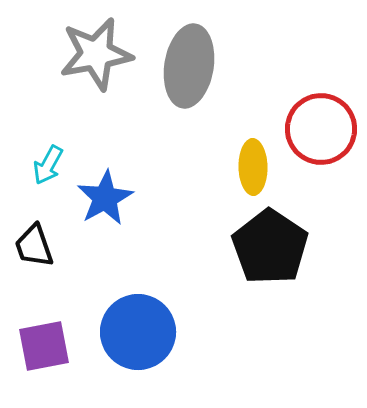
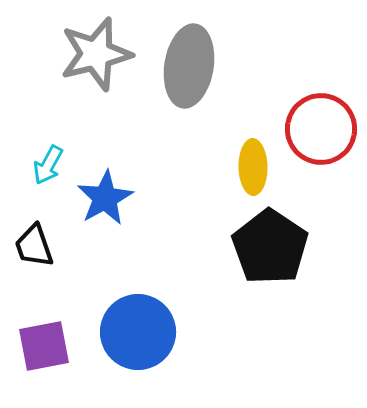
gray star: rotated 4 degrees counterclockwise
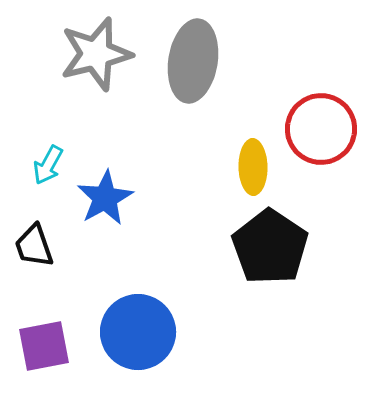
gray ellipse: moved 4 px right, 5 px up
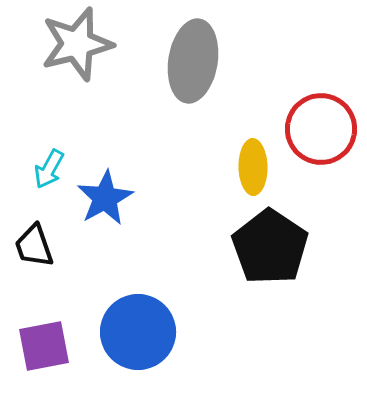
gray star: moved 19 px left, 10 px up
cyan arrow: moved 1 px right, 4 px down
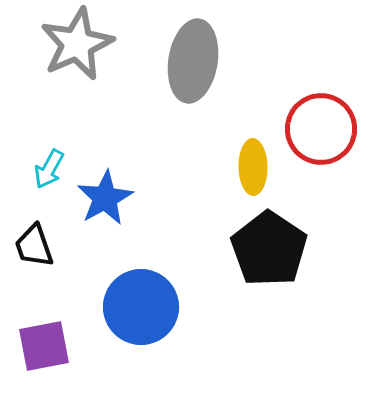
gray star: rotated 10 degrees counterclockwise
black pentagon: moved 1 px left, 2 px down
blue circle: moved 3 px right, 25 px up
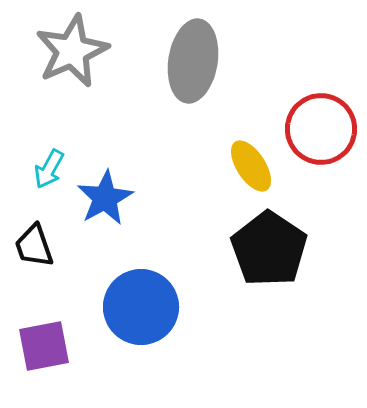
gray star: moved 5 px left, 7 px down
yellow ellipse: moved 2 px left, 1 px up; rotated 32 degrees counterclockwise
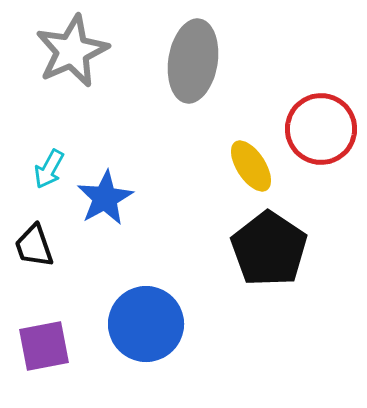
blue circle: moved 5 px right, 17 px down
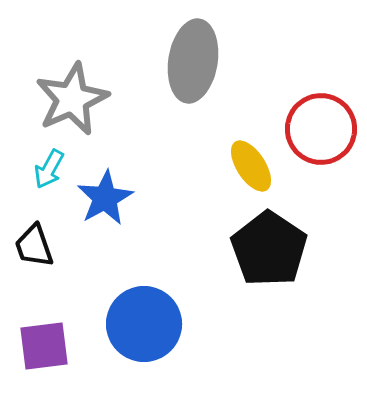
gray star: moved 48 px down
blue circle: moved 2 px left
purple square: rotated 4 degrees clockwise
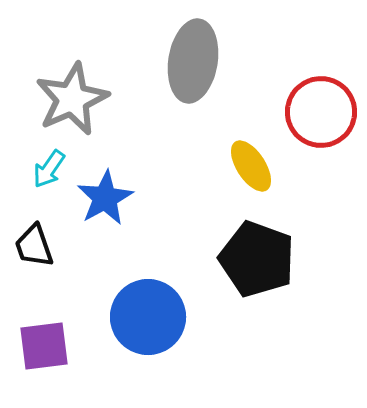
red circle: moved 17 px up
cyan arrow: rotated 6 degrees clockwise
black pentagon: moved 12 px left, 10 px down; rotated 14 degrees counterclockwise
blue circle: moved 4 px right, 7 px up
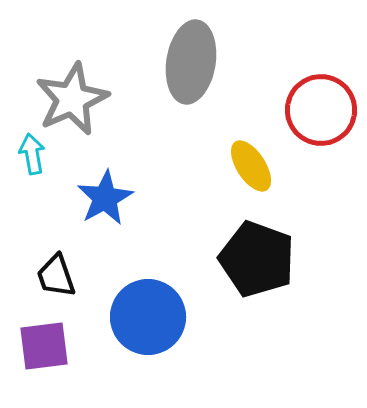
gray ellipse: moved 2 px left, 1 px down
red circle: moved 2 px up
cyan arrow: moved 17 px left, 15 px up; rotated 135 degrees clockwise
black trapezoid: moved 22 px right, 30 px down
